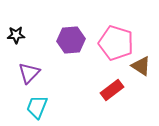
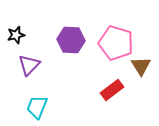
black star: rotated 12 degrees counterclockwise
purple hexagon: rotated 8 degrees clockwise
brown triangle: rotated 25 degrees clockwise
purple triangle: moved 8 px up
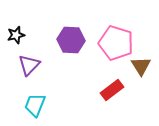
cyan trapezoid: moved 2 px left, 2 px up
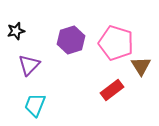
black star: moved 4 px up
purple hexagon: rotated 20 degrees counterclockwise
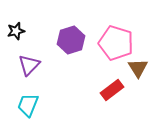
brown triangle: moved 3 px left, 2 px down
cyan trapezoid: moved 7 px left
